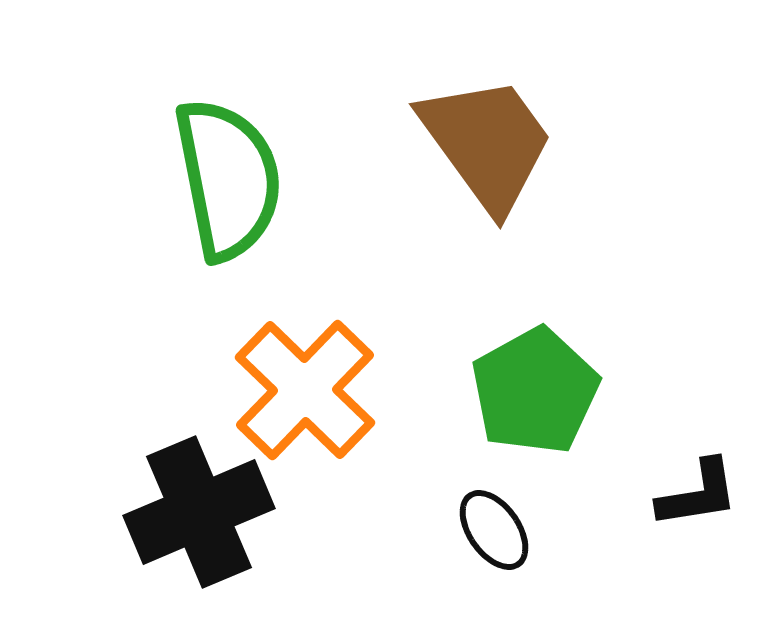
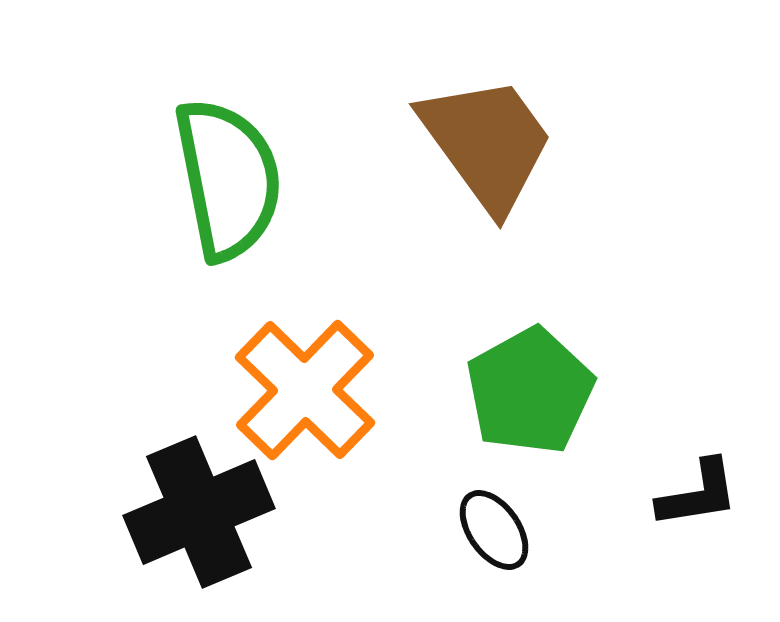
green pentagon: moved 5 px left
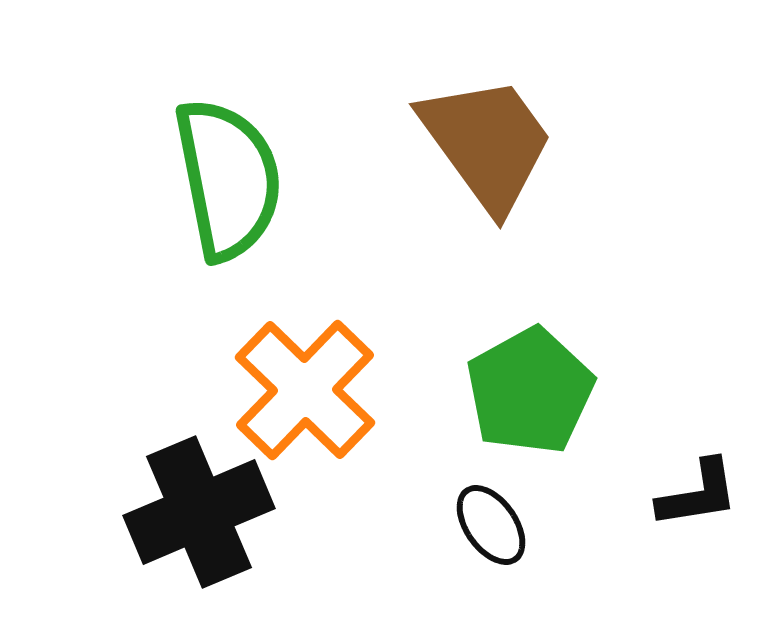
black ellipse: moved 3 px left, 5 px up
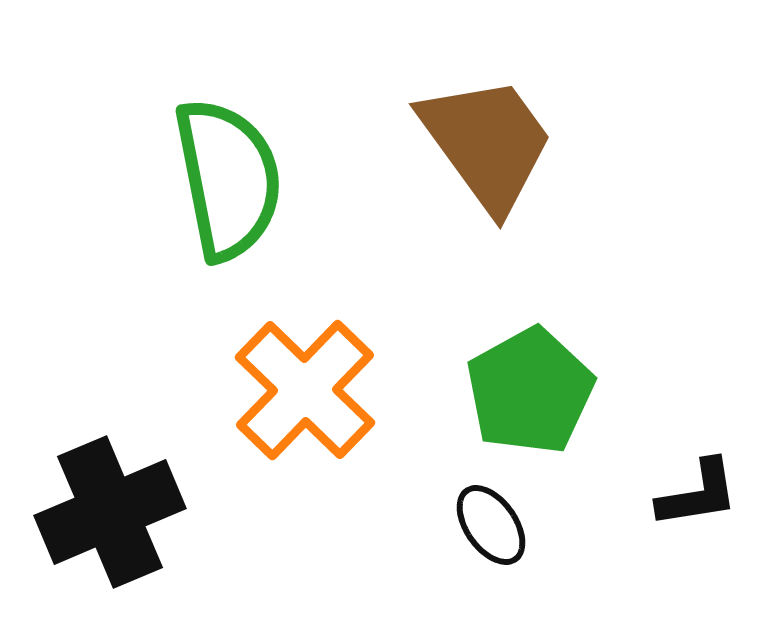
black cross: moved 89 px left
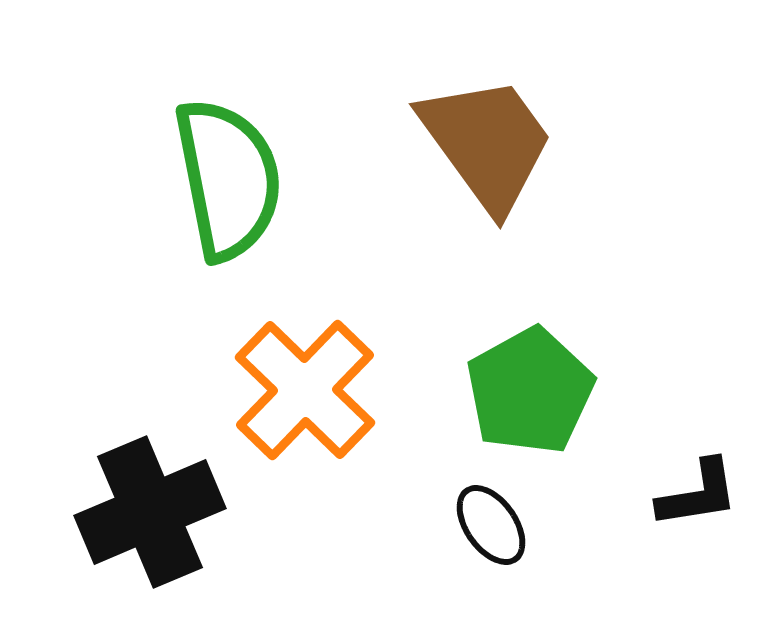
black cross: moved 40 px right
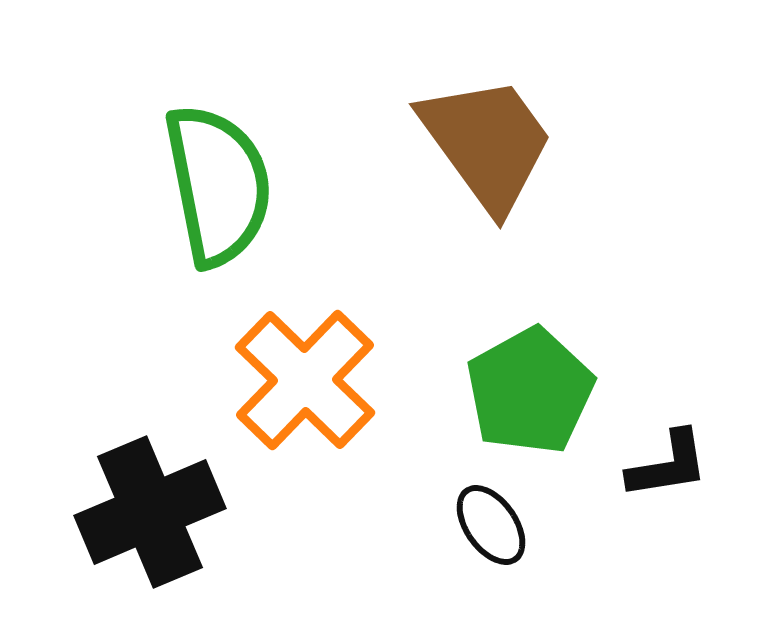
green semicircle: moved 10 px left, 6 px down
orange cross: moved 10 px up
black L-shape: moved 30 px left, 29 px up
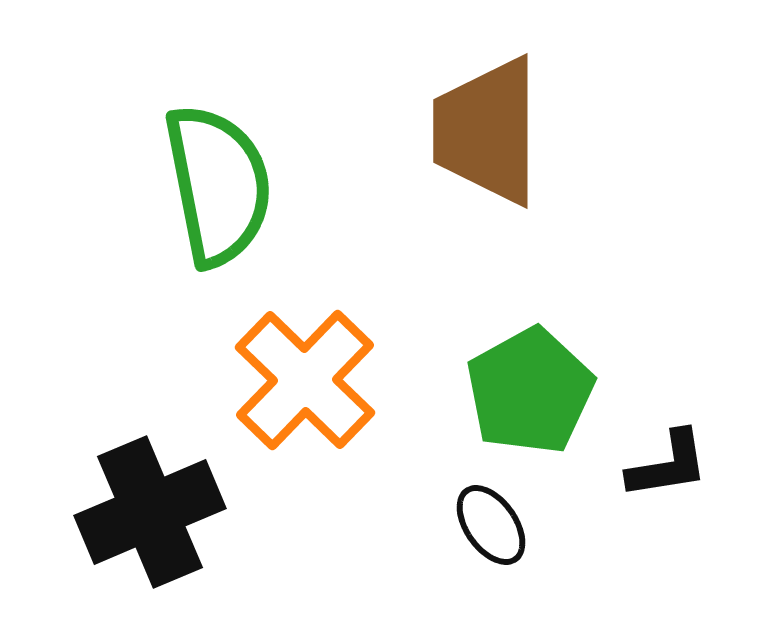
brown trapezoid: moved 12 px up; rotated 144 degrees counterclockwise
